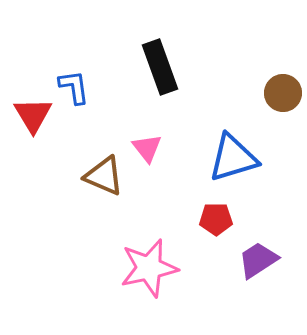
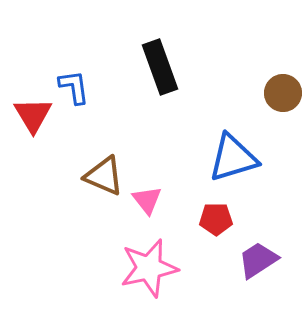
pink triangle: moved 52 px down
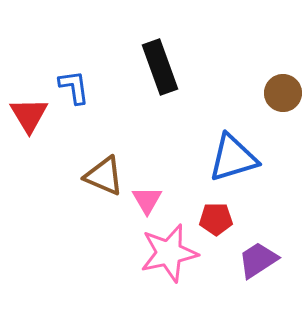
red triangle: moved 4 px left
pink triangle: rotated 8 degrees clockwise
pink star: moved 20 px right, 15 px up
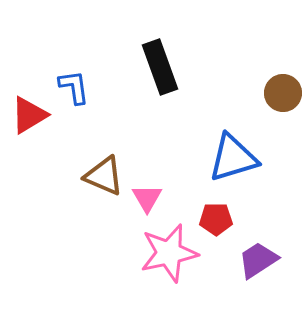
red triangle: rotated 30 degrees clockwise
pink triangle: moved 2 px up
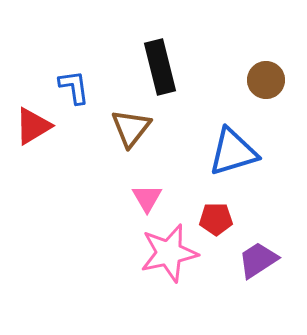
black rectangle: rotated 6 degrees clockwise
brown circle: moved 17 px left, 13 px up
red triangle: moved 4 px right, 11 px down
blue triangle: moved 6 px up
brown triangle: moved 27 px right, 48 px up; rotated 45 degrees clockwise
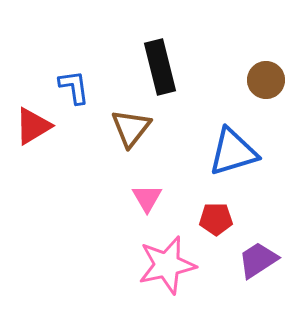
pink star: moved 2 px left, 12 px down
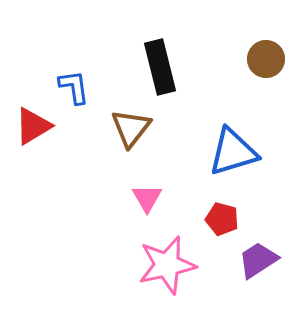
brown circle: moved 21 px up
red pentagon: moved 6 px right; rotated 16 degrees clockwise
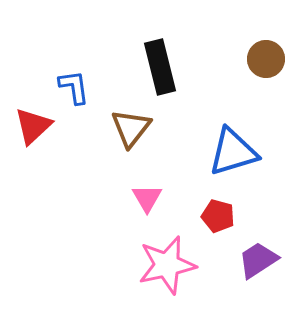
red triangle: rotated 12 degrees counterclockwise
red pentagon: moved 4 px left, 3 px up
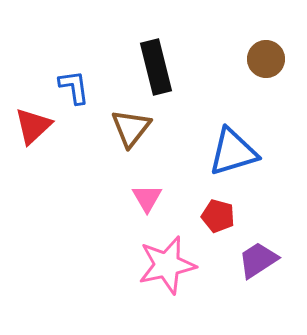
black rectangle: moved 4 px left
